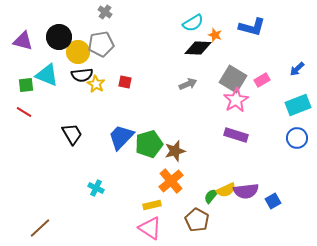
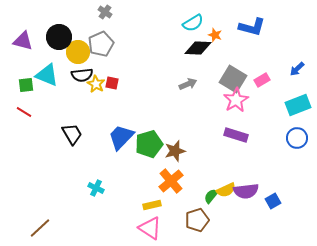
gray pentagon: rotated 15 degrees counterclockwise
red square: moved 13 px left, 1 px down
brown pentagon: rotated 25 degrees clockwise
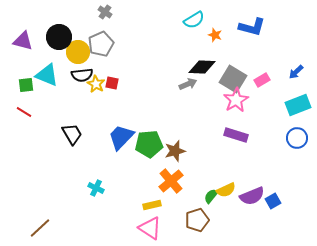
cyan semicircle: moved 1 px right, 3 px up
black diamond: moved 4 px right, 19 px down
blue arrow: moved 1 px left, 3 px down
green pentagon: rotated 12 degrees clockwise
purple semicircle: moved 6 px right, 5 px down; rotated 15 degrees counterclockwise
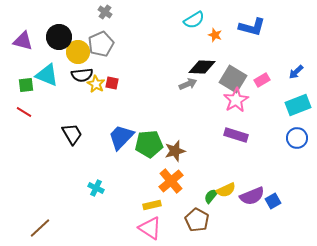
brown pentagon: rotated 25 degrees counterclockwise
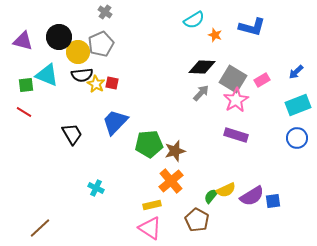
gray arrow: moved 13 px right, 9 px down; rotated 24 degrees counterclockwise
blue trapezoid: moved 6 px left, 15 px up
purple semicircle: rotated 10 degrees counterclockwise
blue square: rotated 21 degrees clockwise
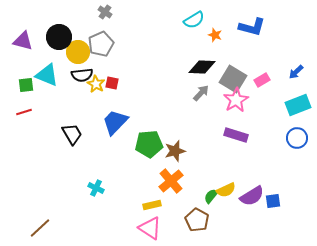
red line: rotated 49 degrees counterclockwise
